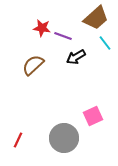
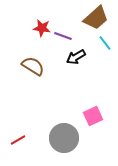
brown semicircle: moved 1 px down; rotated 75 degrees clockwise
red line: rotated 35 degrees clockwise
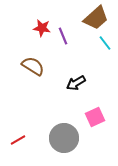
purple line: rotated 48 degrees clockwise
black arrow: moved 26 px down
pink square: moved 2 px right, 1 px down
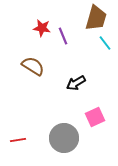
brown trapezoid: rotated 32 degrees counterclockwise
red line: rotated 21 degrees clockwise
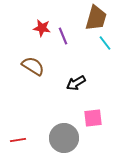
pink square: moved 2 px left, 1 px down; rotated 18 degrees clockwise
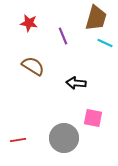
red star: moved 13 px left, 5 px up
cyan line: rotated 28 degrees counterclockwise
black arrow: rotated 36 degrees clockwise
pink square: rotated 18 degrees clockwise
